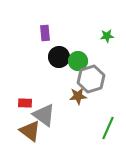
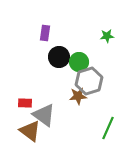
purple rectangle: rotated 14 degrees clockwise
green circle: moved 1 px right, 1 px down
gray hexagon: moved 2 px left, 2 px down
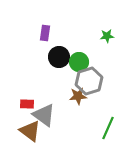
red rectangle: moved 2 px right, 1 px down
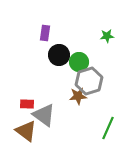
black circle: moved 2 px up
brown triangle: moved 4 px left
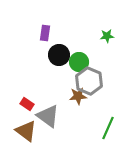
gray hexagon: rotated 20 degrees counterclockwise
red rectangle: rotated 32 degrees clockwise
gray triangle: moved 4 px right, 1 px down
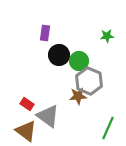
green circle: moved 1 px up
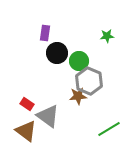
black circle: moved 2 px left, 2 px up
green line: moved 1 px right, 1 px down; rotated 35 degrees clockwise
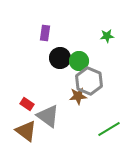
black circle: moved 3 px right, 5 px down
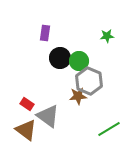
brown triangle: moved 1 px up
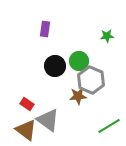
purple rectangle: moved 4 px up
black circle: moved 5 px left, 8 px down
gray hexagon: moved 2 px right, 1 px up
gray triangle: moved 4 px down
green line: moved 3 px up
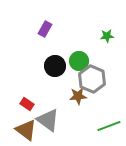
purple rectangle: rotated 21 degrees clockwise
gray hexagon: moved 1 px right, 1 px up
green line: rotated 10 degrees clockwise
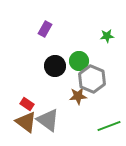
brown triangle: moved 8 px up
